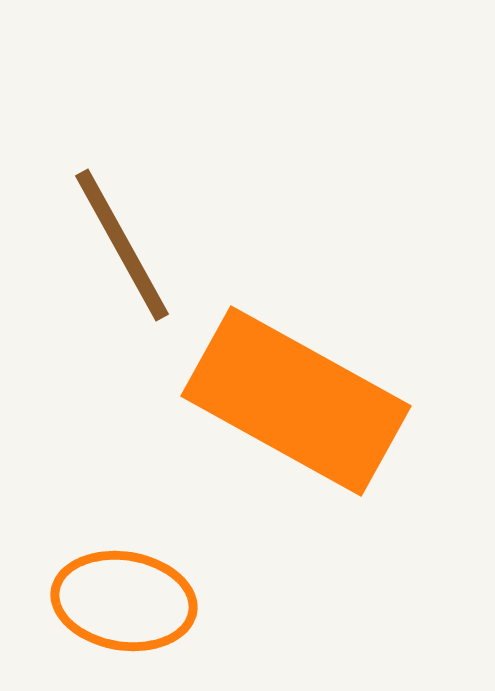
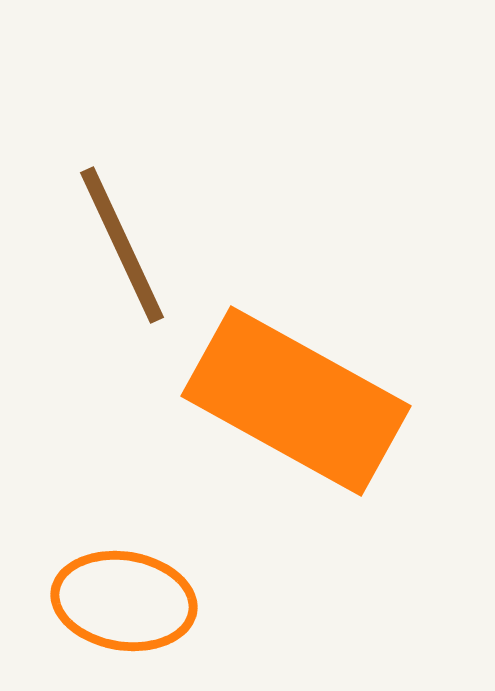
brown line: rotated 4 degrees clockwise
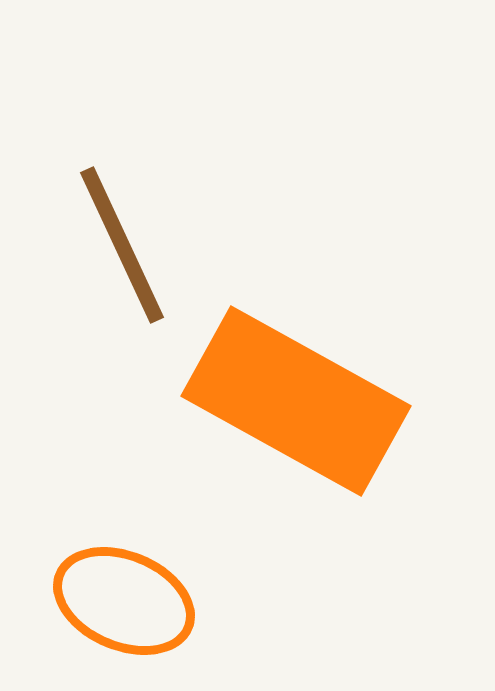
orange ellipse: rotated 14 degrees clockwise
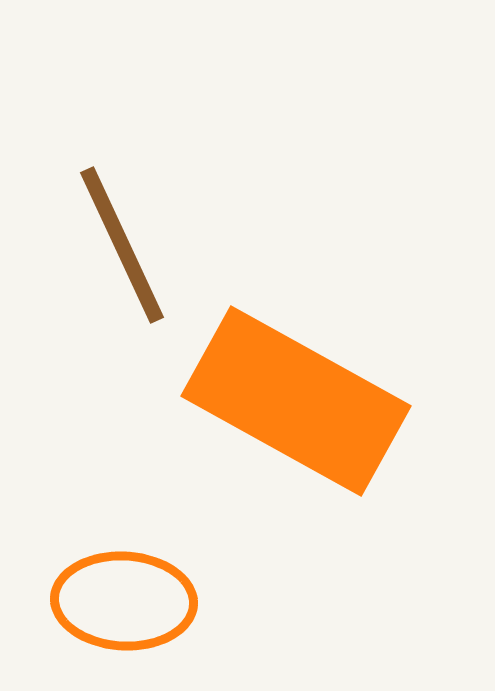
orange ellipse: rotated 20 degrees counterclockwise
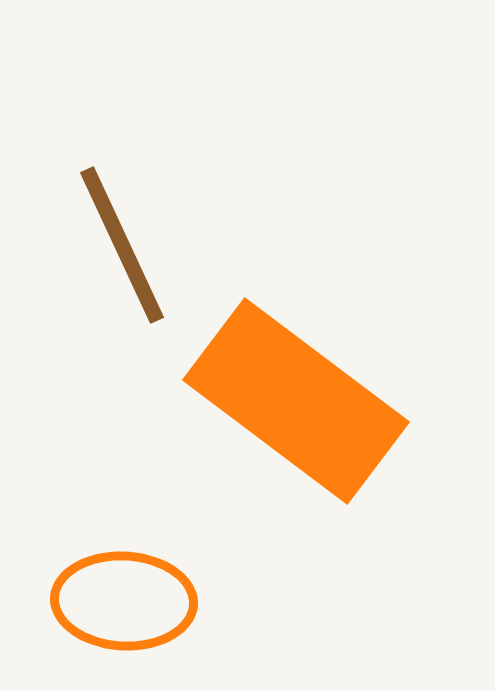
orange rectangle: rotated 8 degrees clockwise
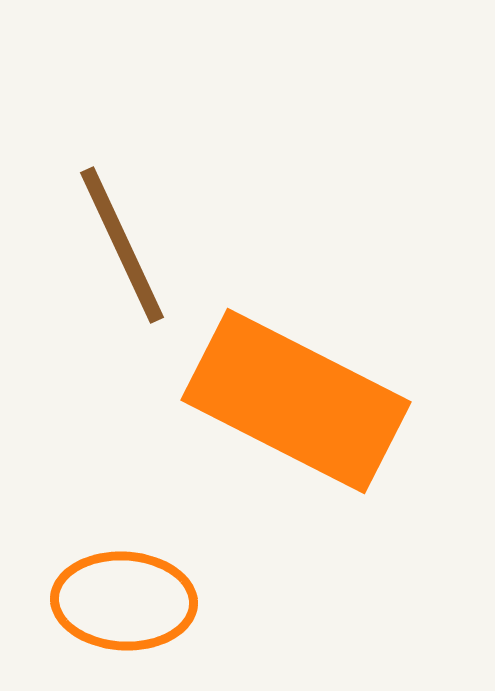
orange rectangle: rotated 10 degrees counterclockwise
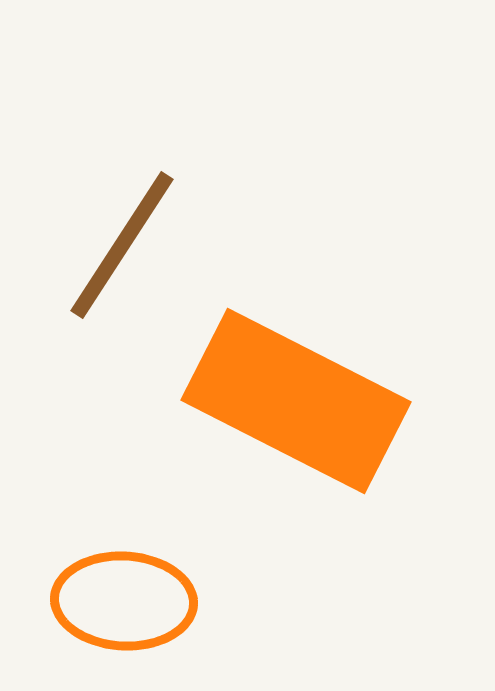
brown line: rotated 58 degrees clockwise
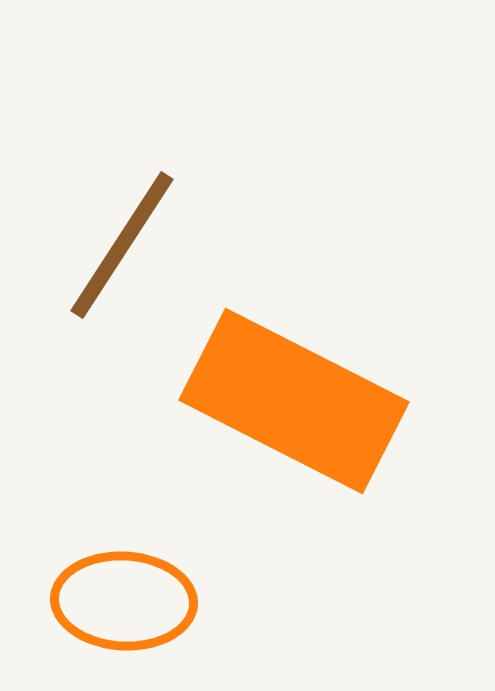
orange rectangle: moved 2 px left
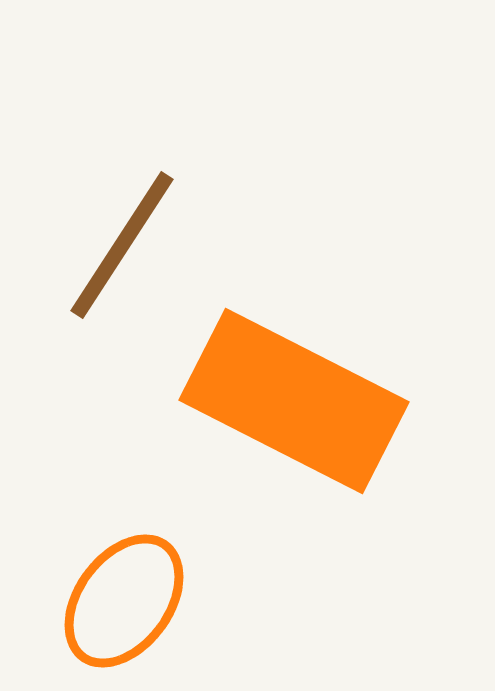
orange ellipse: rotated 57 degrees counterclockwise
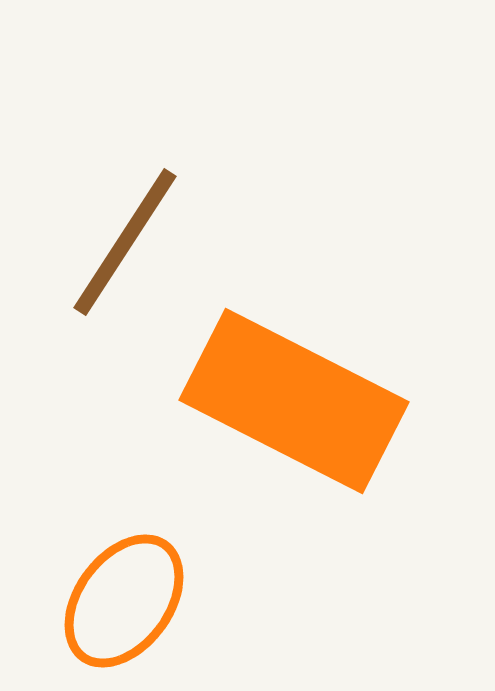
brown line: moved 3 px right, 3 px up
